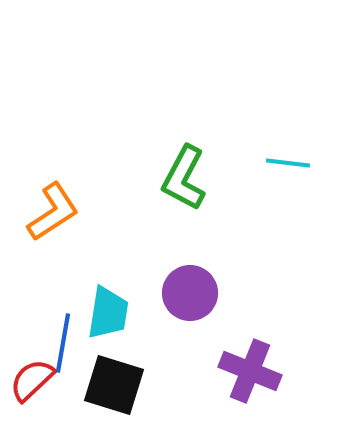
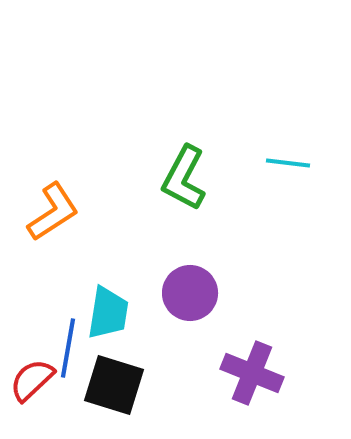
blue line: moved 5 px right, 5 px down
purple cross: moved 2 px right, 2 px down
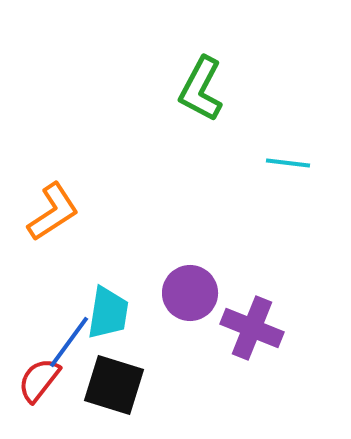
green L-shape: moved 17 px right, 89 px up
blue line: moved 1 px right, 6 px up; rotated 26 degrees clockwise
purple cross: moved 45 px up
red semicircle: moved 7 px right; rotated 9 degrees counterclockwise
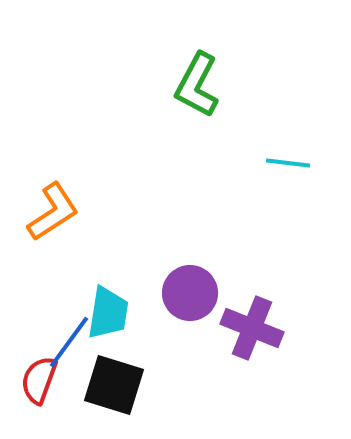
green L-shape: moved 4 px left, 4 px up
red semicircle: rotated 18 degrees counterclockwise
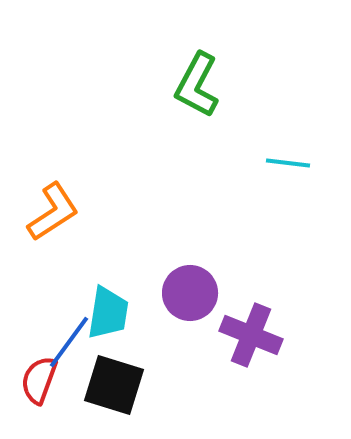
purple cross: moved 1 px left, 7 px down
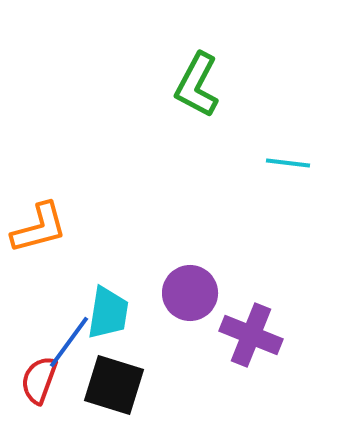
orange L-shape: moved 14 px left, 16 px down; rotated 18 degrees clockwise
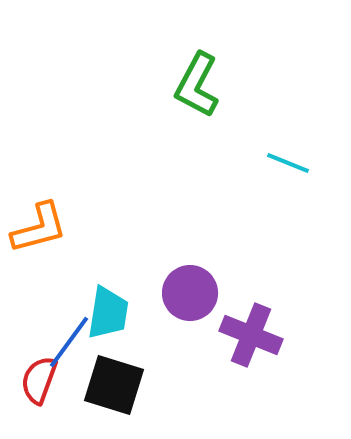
cyan line: rotated 15 degrees clockwise
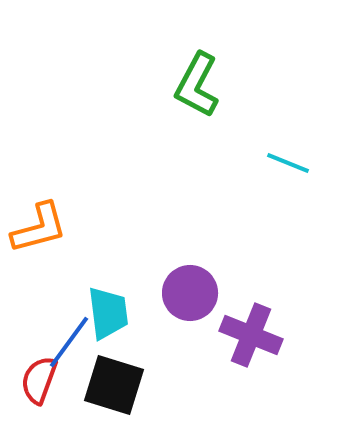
cyan trapezoid: rotated 16 degrees counterclockwise
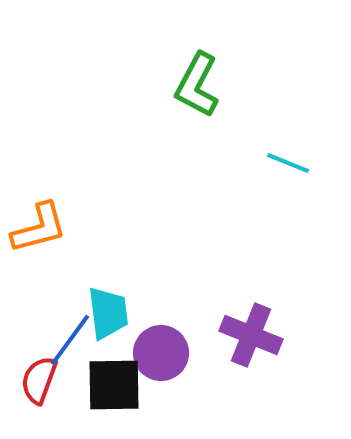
purple circle: moved 29 px left, 60 px down
blue line: moved 1 px right, 2 px up
black square: rotated 18 degrees counterclockwise
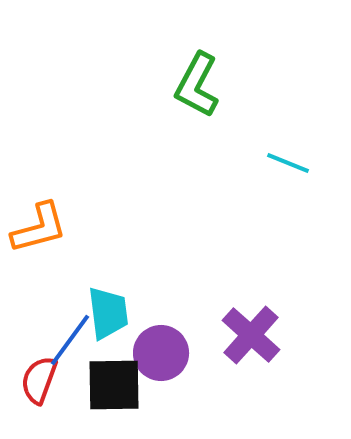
purple cross: rotated 20 degrees clockwise
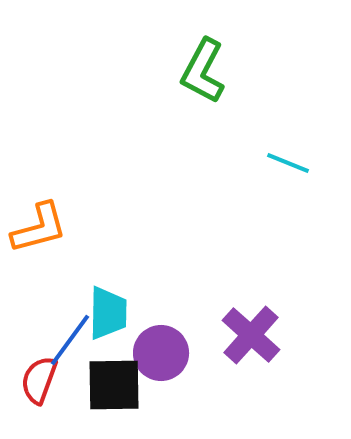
green L-shape: moved 6 px right, 14 px up
cyan trapezoid: rotated 8 degrees clockwise
